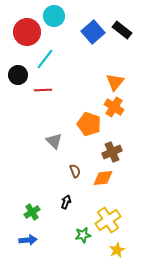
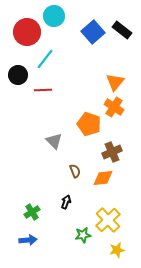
yellow cross: rotated 10 degrees counterclockwise
yellow star: rotated 14 degrees clockwise
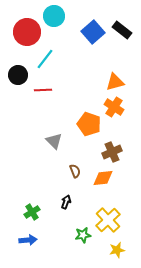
orange triangle: rotated 36 degrees clockwise
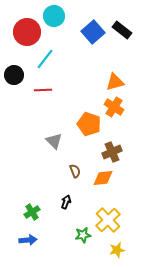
black circle: moved 4 px left
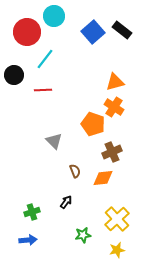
orange pentagon: moved 4 px right
black arrow: rotated 16 degrees clockwise
green cross: rotated 14 degrees clockwise
yellow cross: moved 9 px right, 1 px up
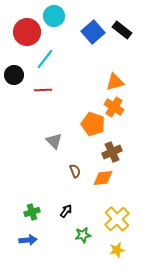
black arrow: moved 9 px down
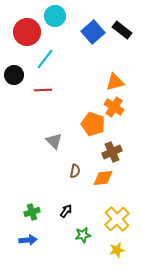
cyan circle: moved 1 px right
brown semicircle: rotated 32 degrees clockwise
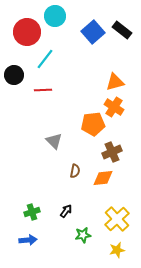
orange pentagon: rotated 25 degrees counterclockwise
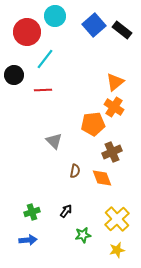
blue square: moved 1 px right, 7 px up
orange triangle: rotated 24 degrees counterclockwise
orange diamond: moved 1 px left; rotated 75 degrees clockwise
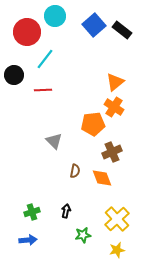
black arrow: rotated 24 degrees counterclockwise
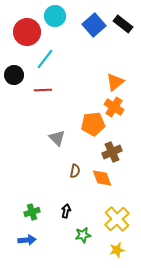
black rectangle: moved 1 px right, 6 px up
gray triangle: moved 3 px right, 3 px up
blue arrow: moved 1 px left
